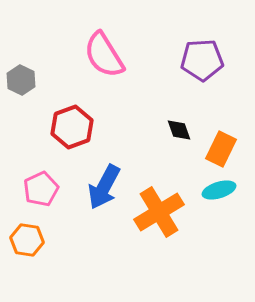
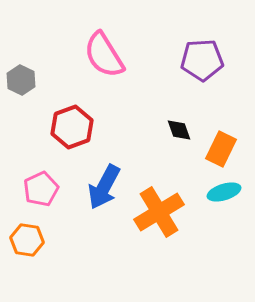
cyan ellipse: moved 5 px right, 2 px down
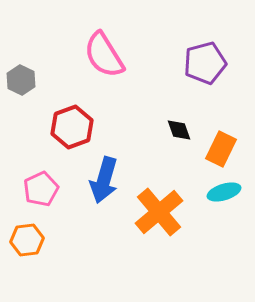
purple pentagon: moved 3 px right, 3 px down; rotated 12 degrees counterclockwise
blue arrow: moved 7 px up; rotated 12 degrees counterclockwise
orange cross: rotated 9 degrees counterclockwise
orange hexagon: rotated 16 degrees counterclockwise
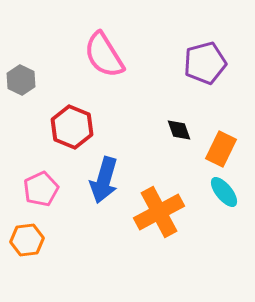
red hexagon: rotated 18 degrees counterclockwise
cyan ellipse: rotated 68 degrees clockwise
orange cross: rotated 12 degrees clockwise
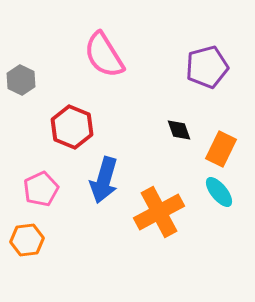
purple pentagon: moved 2 px right, 4 px down
cyan ellipse: moved 5 px left
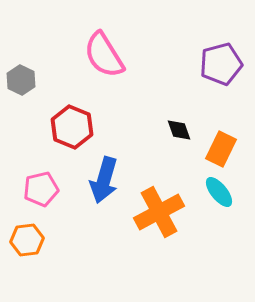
purple pentagon: moved 14 px right, 3 px up
pink pentagon: rotated 12 degrees clockwise
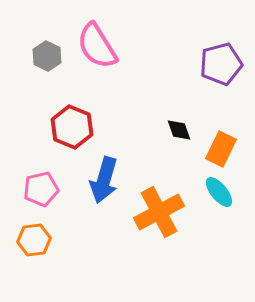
pink semicircle: moved 7 px left, 9 px up
gray hexagon: moved 26 px right, 24 px up
orange hexagon: moved 7 px right
